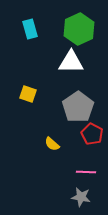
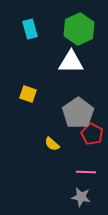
gray pentagon: moved 6 px down
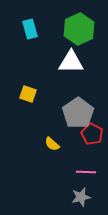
gray star: rotated 24 degrees counterclockwise
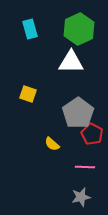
pink line: moved 1 px left, 5 px up
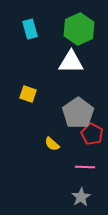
gray star: rotated 18 degrees counterclockwise
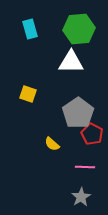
green hexagon: rotated 20 degrees clockwise
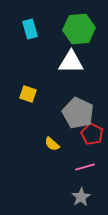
gray pentagon: rotated 12 degrees counterclockwise
pink line: rotated 18 degrees counterclockwise
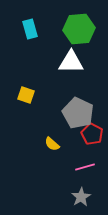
yellow square: moved 2 px left, 1 px down
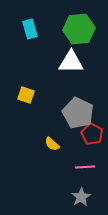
pink line: rotated 12 degrees clockwise
